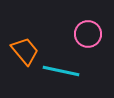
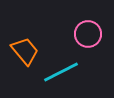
cyan line: moved 1 px down; rotated 39 degrees counterclockwise
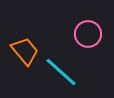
cyan line: rotated 69 degrees clockwise
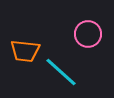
orange trapezoid: rotated 136 degrees clockwise
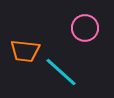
pink circle: moved 3 px left, 6 px up
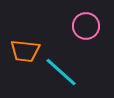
pink circle: moved 1 px right, 2 px up
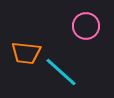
orange trapezoid: moved 1 px right, 2 px down
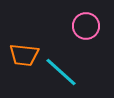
orange trapezoid: moved 2 px left, 2 px down
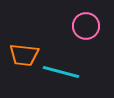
cyan line: rotated 27 degrees counterclockwise
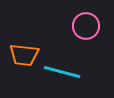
cyan line: moved 1 px right
